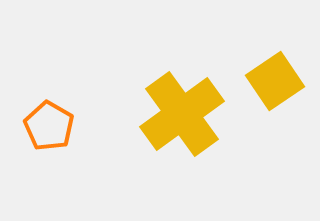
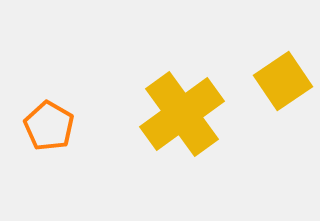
yellow square: moved 8 px right
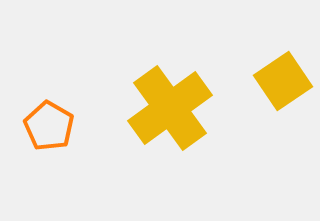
yellow cross: moved 12 px left, 6 px up
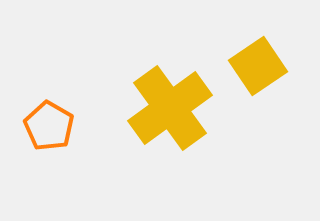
yellow square: moved 25 px left, 15 px up
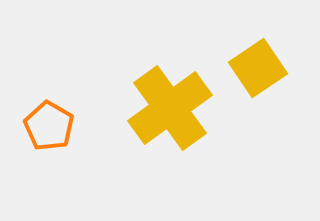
yellow square: moved 2 px down
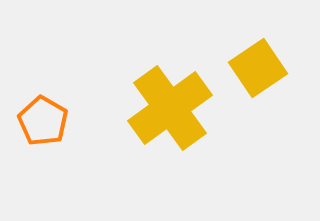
orange pentagon: moved 6 px left, 5 px up
